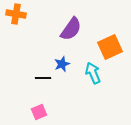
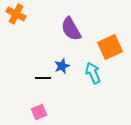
orange cross: rotated 18 degrees clockwise
purple semicircle: rotated 115 degrees clockwise
blue star: moved 2 px down
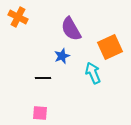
orange cross: moved 2 px right, 3 px down
blue star: moved 10 px up
pink square: moved 1 px right, 1 px down; rotated 28 degrees clockwise
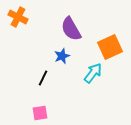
cyan arrow: rotated 60 degrees clockwise
black line: rotated 63 degrees counterclockwise
pink square: rotated 14 degrees counterclockwise
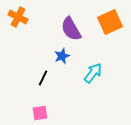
orange square: moved 25 px up
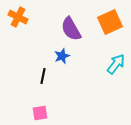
cyan arrow: moved 23 px right, 9 px up
black line: moved 2 px up; rotated 14 degrees counterclockwise
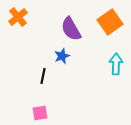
orange cross: rotated 24 degrees clockwise
orange square: rotated 10 degrees counterclockwise
cyan arrow: rotated 35 degrees counterclockwise
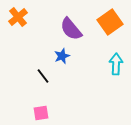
purple semicircle: rotated 10 degrees counterclockwise
black line: rotated 49 degrees counterclockwise
pink square: moved 1 px right
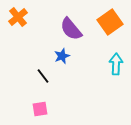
pink square: moved 1 px left, 4 px up
